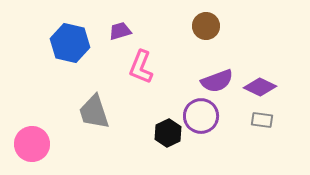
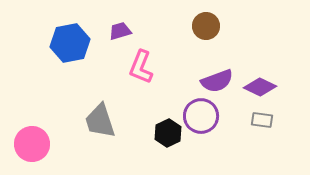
blue hexagon: rotated 24 degrees counterclockwise
gray trapezoid: moved 6 px right, 9 px down
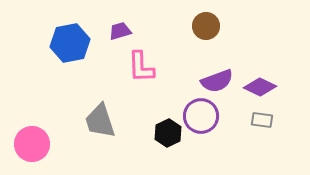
pink L-shape: rotated 24 degrees counterclockwise
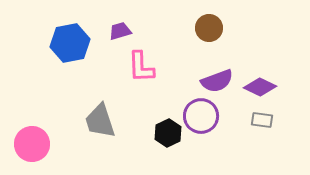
brown circle: moved 3 px right, 2 px down
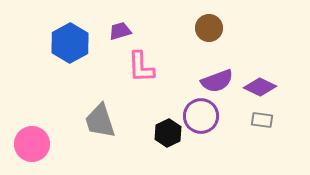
blue hexagon: rotated 18 degrees counterclockwise
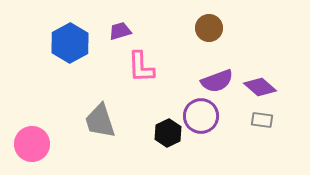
purple diamond: rotated 16 degrees clockwise
